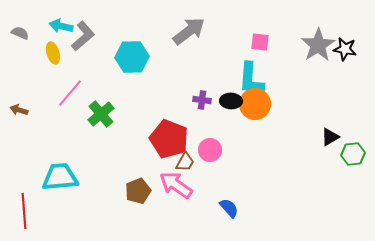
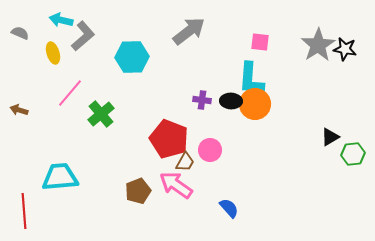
cyan arrow: moved 6 px up
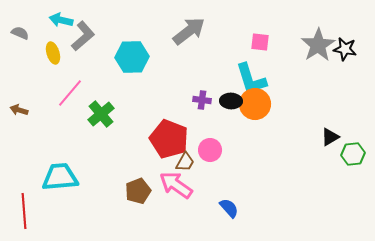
cyan L-shape: rotated 21 degrees counterclockwise
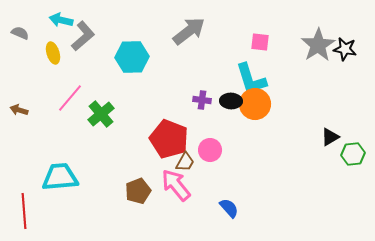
pink line: moved 5 px down
pink arrow: rotated 16 degrees clockwise
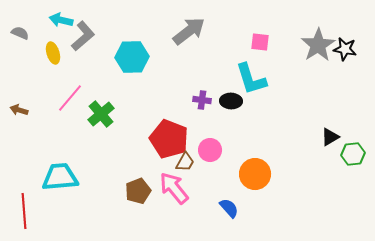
orange circle: moved 70 px down
pink arrow: moved 2 px left, 3 px down
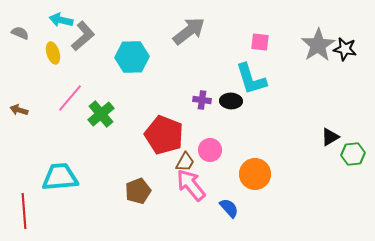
red pentagon: moved 5 px left, 4 px up
pink arrow: moved 17 px right, 3 px up
